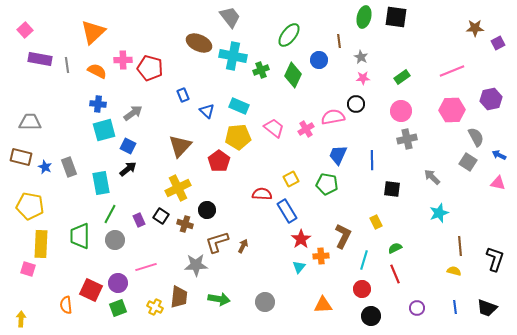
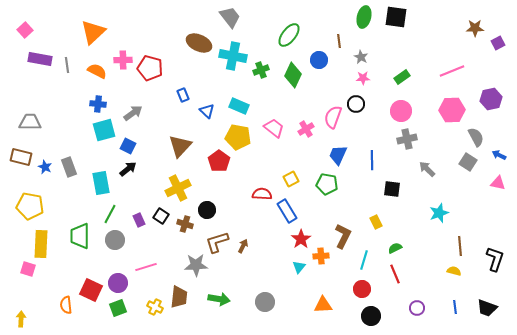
pink semicircle at (333, 117): rotated 60 degrees counterclockwise
yellow pentagon at (238, 137): rotated 15 degrees clockwise
gray arrow at (432, 177): moved 5 px left, 8 px up
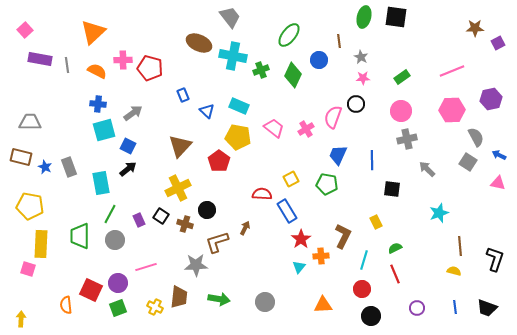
brown arrow at (243, 246): moved 2 px right, 18 px up
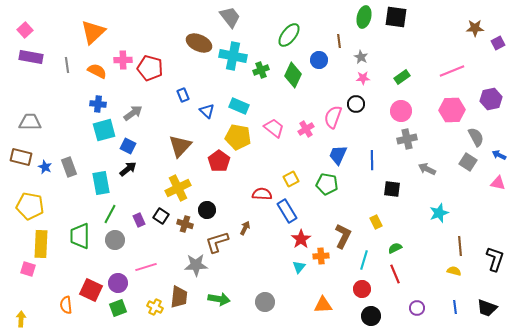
purple rectangle at (40, 59): moved 9 px left, 2 px up
gray arrow at (427, 169): rotated 18 degrees counterclockwise
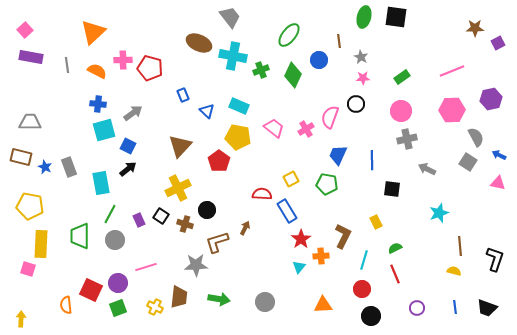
pink semicircle at (333, 117): moved 3 px left
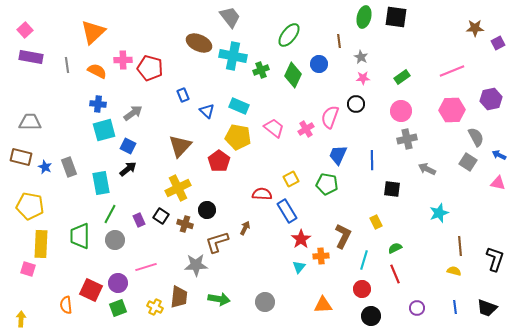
blue circle at (319, 60): moved 4 px down
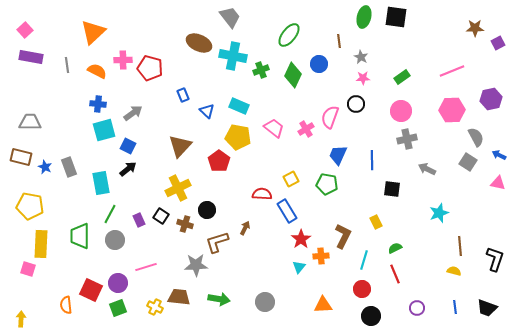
brown trapezoid at (179, 297): rotated 90 degrees counterclockwise
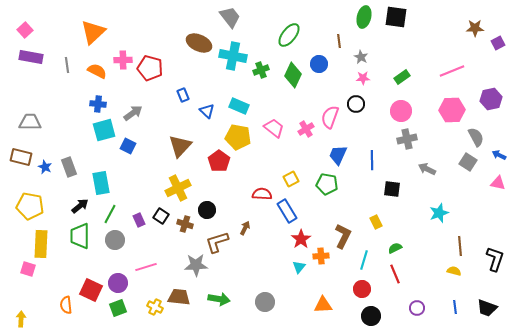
black arrow at (128, 169): moved 48 px left, 37 px down
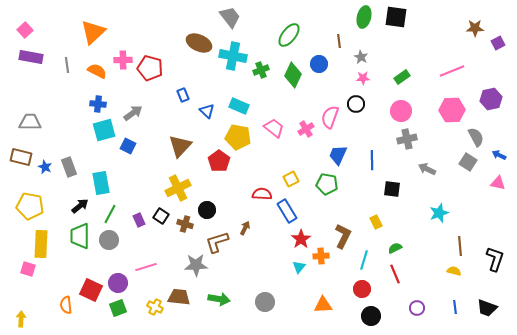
gray circle at (115, 240): moved 6 px left
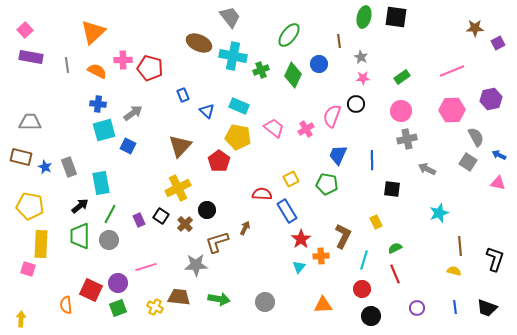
pink semicircle at (330, 117): moved 2 px right, 1 px up
brown cross at (185, 224): rotated 28 degrees clockwise
